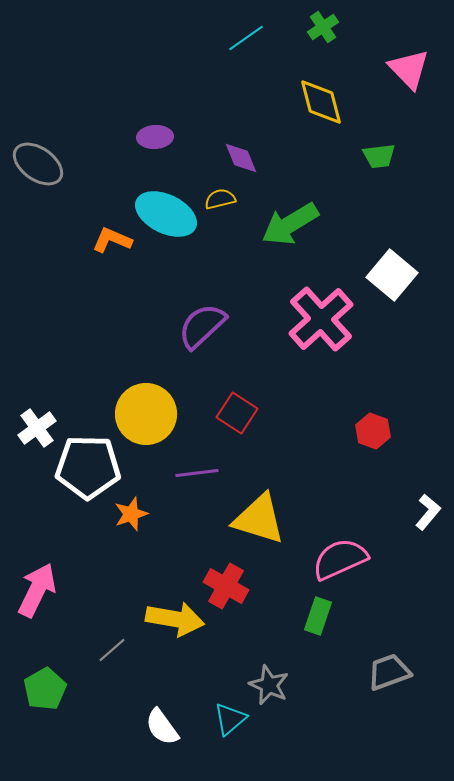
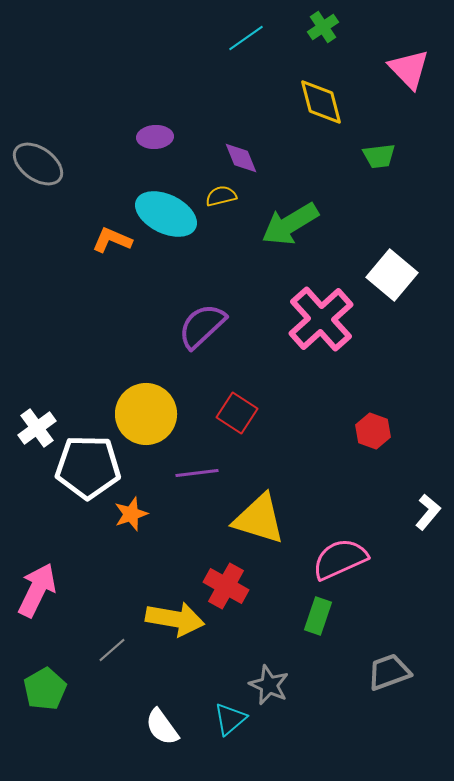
yellow semicircle: moved 1 px right, 3 px up
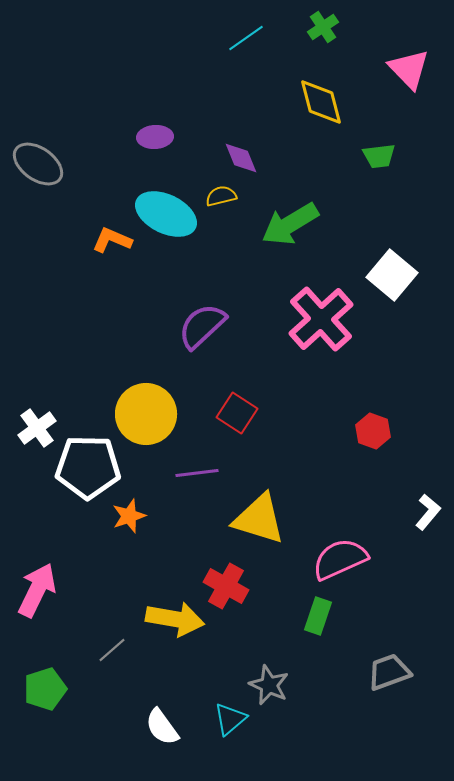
orange star: moved 2 px left, 2 px down
green pentagon: rotated 12 degrees clockwise
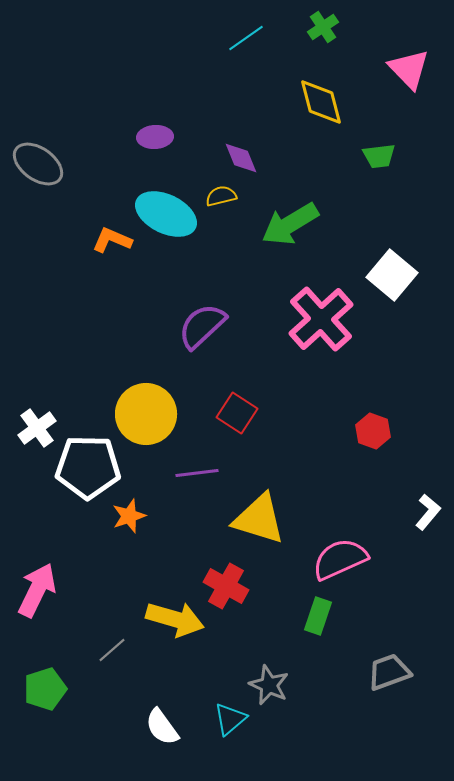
yellow arrow: rotated 6 degrees clockwise
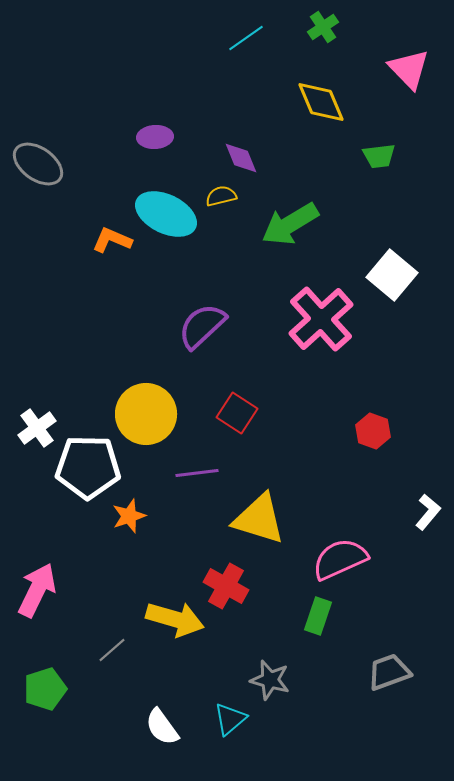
yellow diamond: rotated 8 degrees counterclockwise
gray star: moved 1 px right, 5 px up; rotated 9 degrees counterclockwise
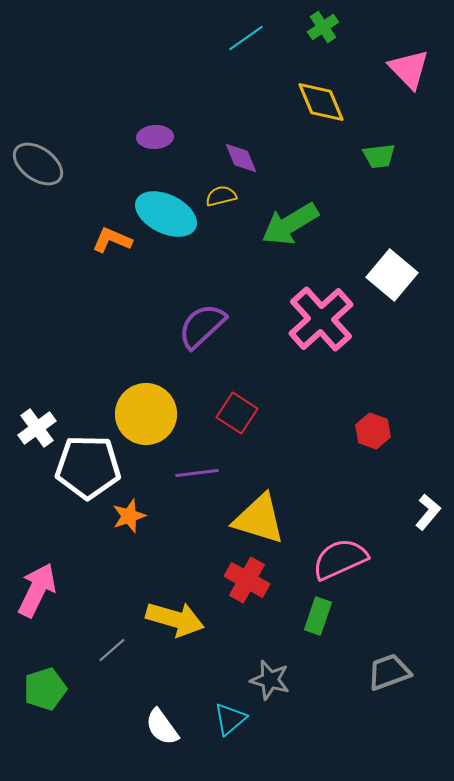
red cross: moved 21 px right, 6 px up
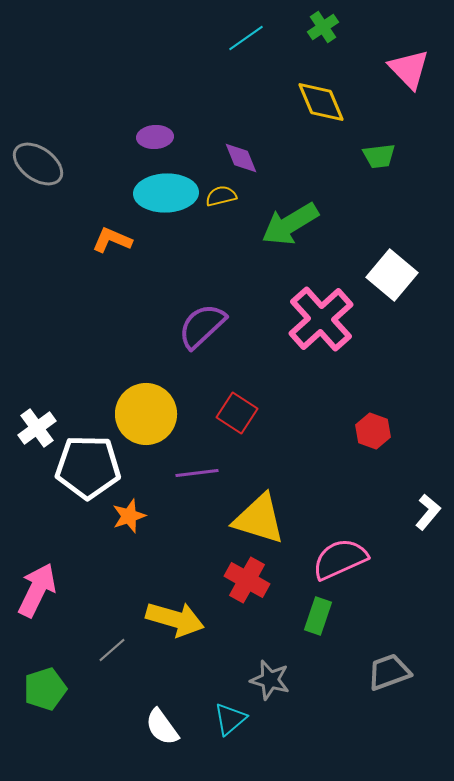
cyan ellipse: moved 21 px up; rotated 28 degrees counterclockwise
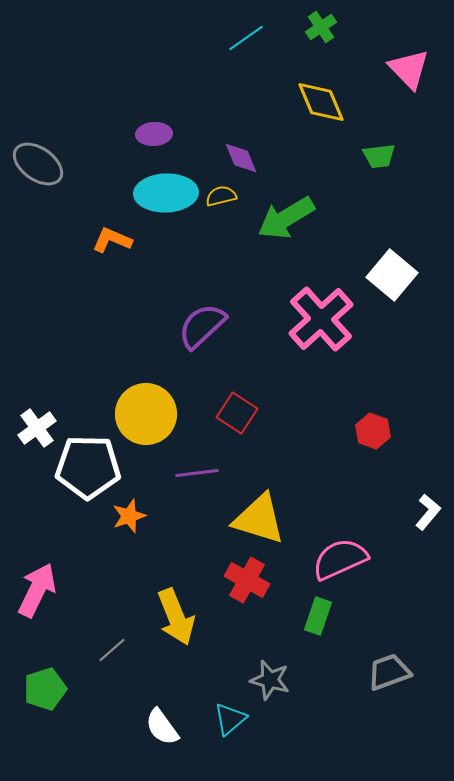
green cross: moved 2 px left
purple ellipse: moved 1 px left, 3 px up
green arrow: moved 4 px left, 6 px up
yellow arrow: moved 1 px right, 2 px up; rotated 52 degrees clockwise
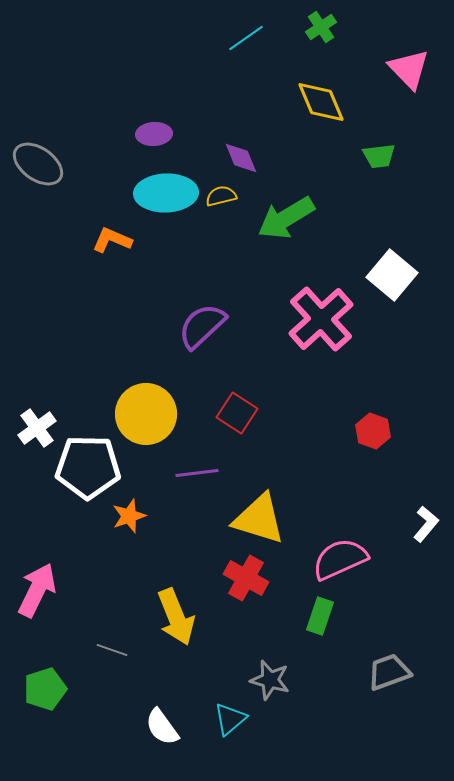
white L-shape: moved 2 px left, 12 px down
red cross: moved 1 px left, 2 px up
green rectangle: moved 2 px right
gray line: rotated 60 degrees clockwise
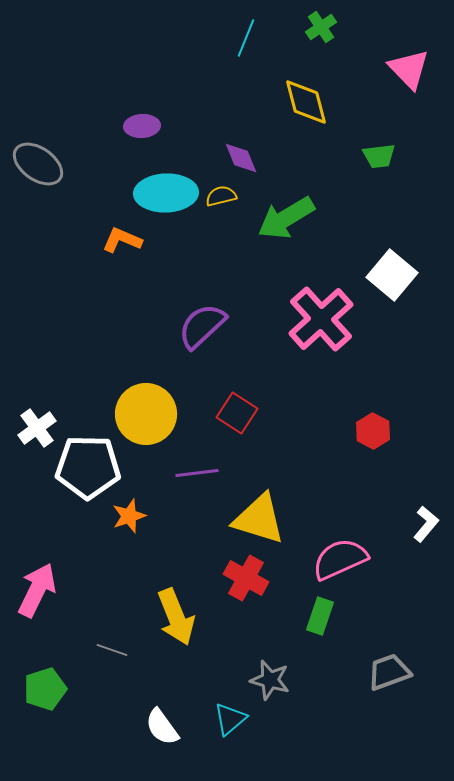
cyan line: rotated 33 degrees counterclockwise
yellow diamond: moved 15 px left; rotated 8 degrees clockwise
purple ellipse: moved 12 px left, 8 px up
orange L-shape: moved 10 px right
red hexagon: rotated 8 degrees clockwise
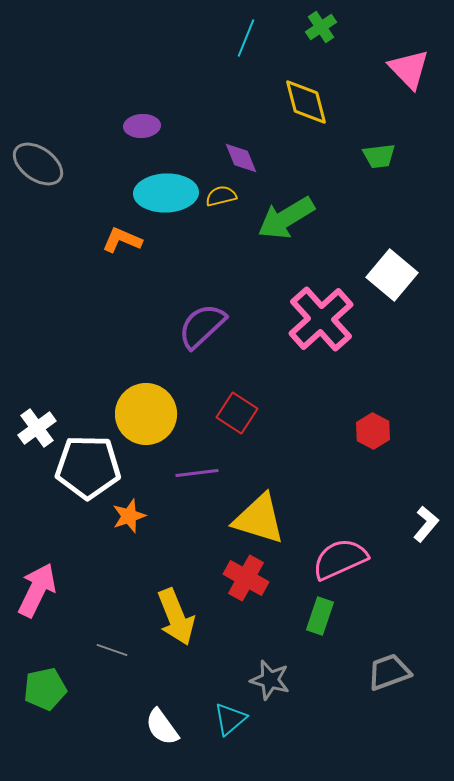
green pentagon: rotated 6 degrees clockwise
